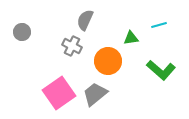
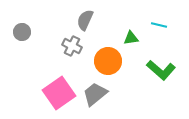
cyan line: rotated 28 degrees clockwise
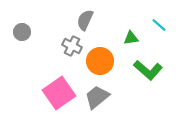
cyan line: rotated 28 degrees clockwise
orange circle: moved 8 px left
green L-shape: moved 13 px left
gray trapezoid: moved 2 px right, 3 px down
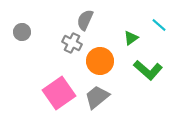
green triangle: rotated 28 degrees counterclockwise
gray cross: moved 3 px up
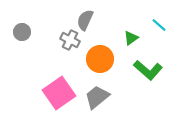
gray cross: moved 2 px left, 3 px up
orange circle: moved 2 px up
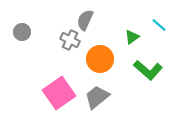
green triangle: moved 1 px right, 1 px up
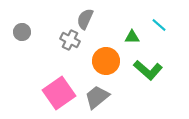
gray semicircle: moved 1 px up
green triangle: rotated 35 degrees clockwise
orange circle: moved 6 px right, 2 px down
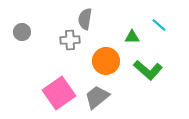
gray semicircle: rotated 15 degrees counterclockwise
gray cross: rotated 30 degrees counterclockwise
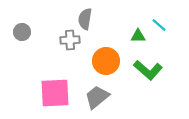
green triangle: moved 6 px right, 1 px up
pink square: moved 4 px left; rotated 32 degrees clockwise
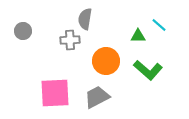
gray circle: moved 1 px right, 1 px up
gray trapezoid: rotated 12 degrees clockwise
